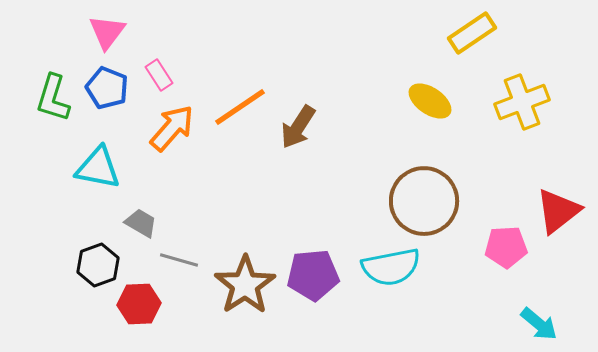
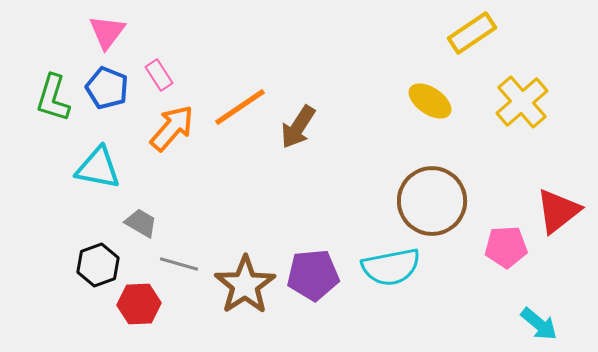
yellow cross: rotated 20 degrees counterclockwise
brown circle: moved 8 px right
gray line: moved 4 px down
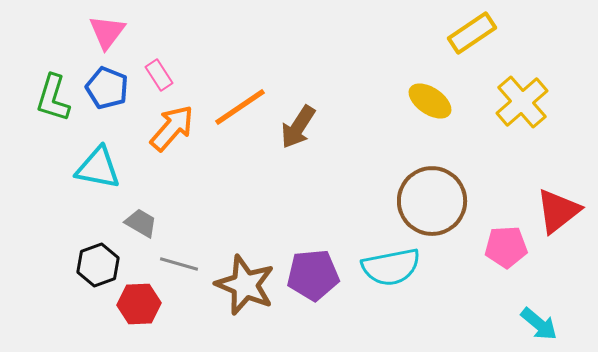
brown star: rotated 16 degrees counterclockwise
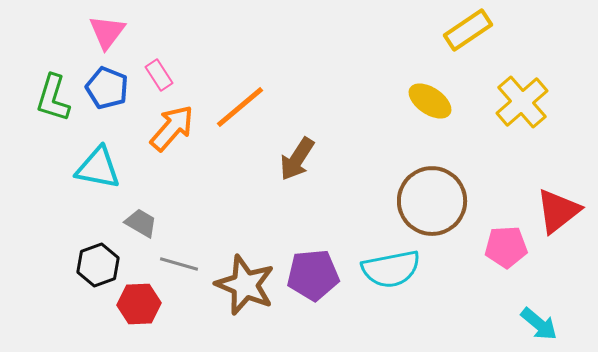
yellow rectangle: moved 4 px left, 3 px up
orange line: rotated 6 degrees counterclockwise
brown arrow: moved 1 px left, 32 px down
cyan semicircle: moved 2 px down
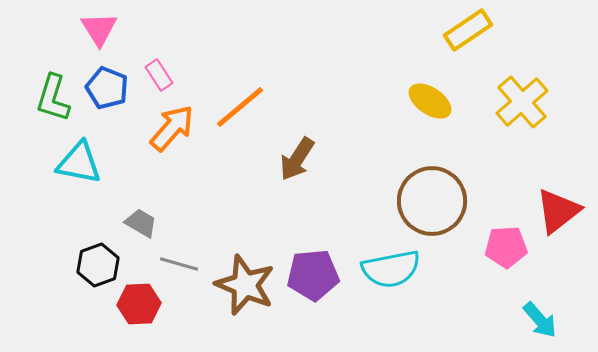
pink triangle: moved 8 px left, 3 px up; rotated 9 degrees counterclockwise
cyan triangle: moved 19 px left, 5 px up
cyan arrow: moved 1 px right, 4 px up; rotated 9 degrees clockwise
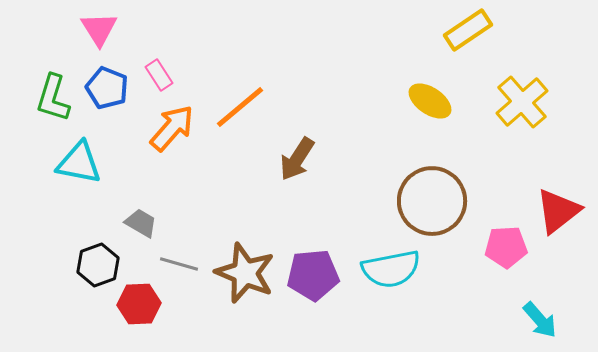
brown star: moved 12 px up
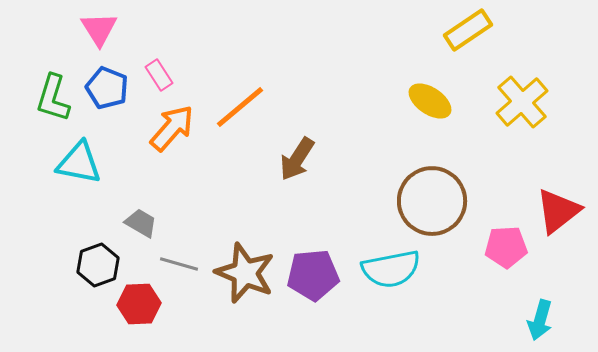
cyan arrow: rotated 57 degrees clockwise
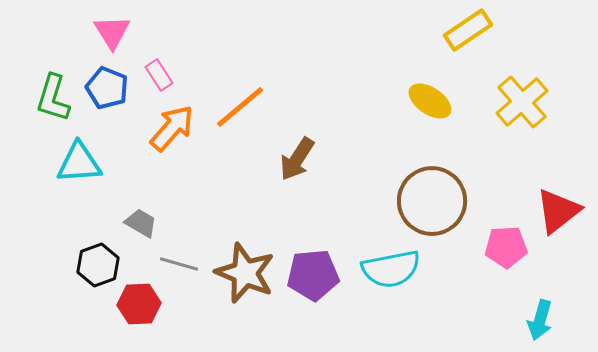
pink triangle: moved 13 px right, 3 px down
cyan triangle: rotated 15 degrees counterclockwise
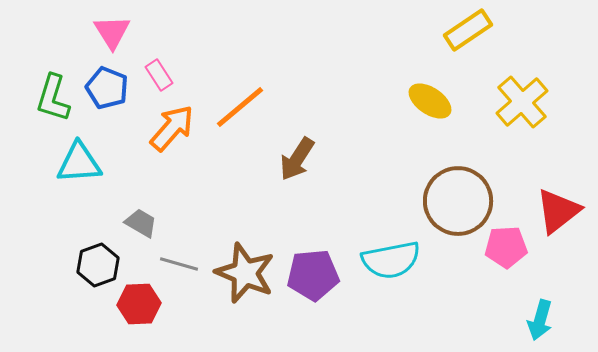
brown circle: moved 26 px right
cyan semicircle: moved 9 px up
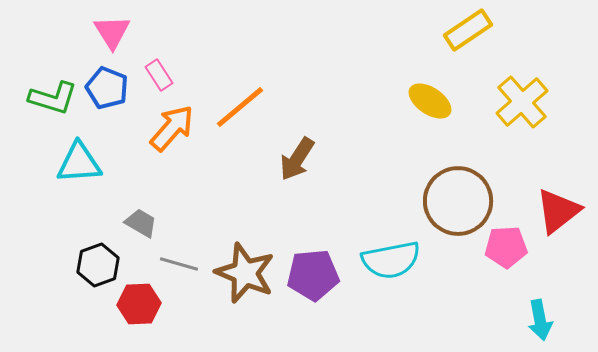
green L-shape: rotated 90 degrees counterclockwise
cyan arrow: rotated 27 degrees counterclockwise
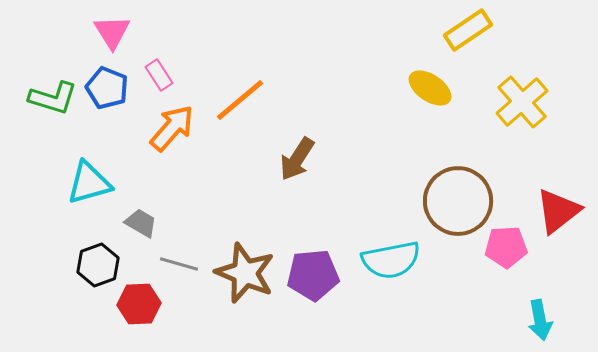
yellow ellipse: moved 13 px up
orange line: moved 7 px up
cyan triangle: moved 10 px right, 20 px down; rotated 12 degrees counterclockwise
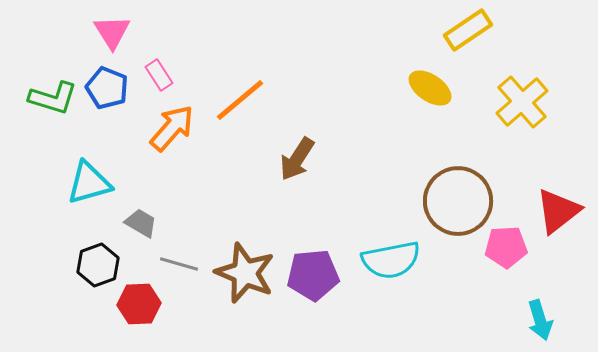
cyan arrow: rotated 6 degrees counterclockwise
